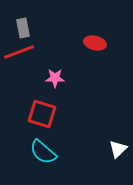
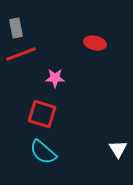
gray rectangle: moved 7 px left
red line: moved 2 px right, 2 px down
white triangle: rotated 18 degrees counterclockwise
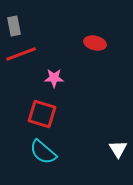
gray rectangle: moved 2 px left, 2 px up
pink star: moved 1 px left
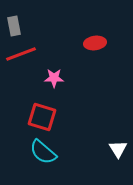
red ellipse: rotated 20 degrees counterclockwise
red square: moved 3 px down
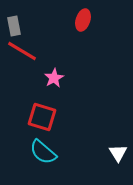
red ellipse: moved 12 px left, 23 px up; rotated 65 degrees counterclockwise
red line: moved 1 px right, 3 px up; rotated 52 degrees clockwise
pink star: rotated 30 degrees counterclockwise
white triangle: moved 4 px down
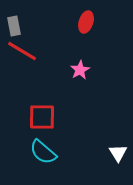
red ellipse: moved 3 px right, 2 px down
pink star: moved 26 px right, 8 px up
red square: rotated 16 degrees counterclockwise
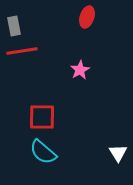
red ellipse: moved 1 px right, 5 px up
red line: rotated 40 degrees counterclockwise
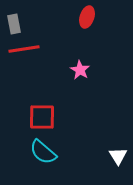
gray rectangle: moved 2 px up
red line: moved 2 px right, 2 px up
pink star: rotated 12 degrees counterclockwise
white triangle: moved 3 px down
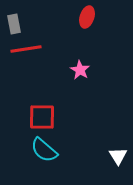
red line: moved 2 px right
cyan semicircle: moved 1 px right, 2 px up
